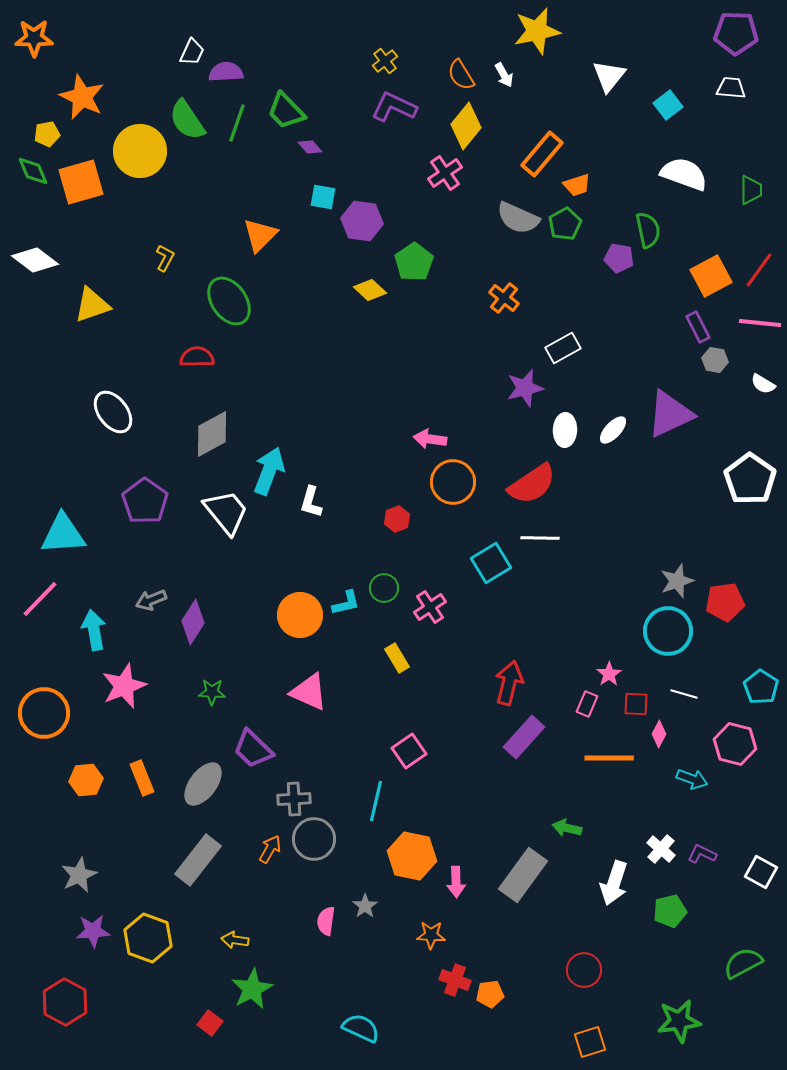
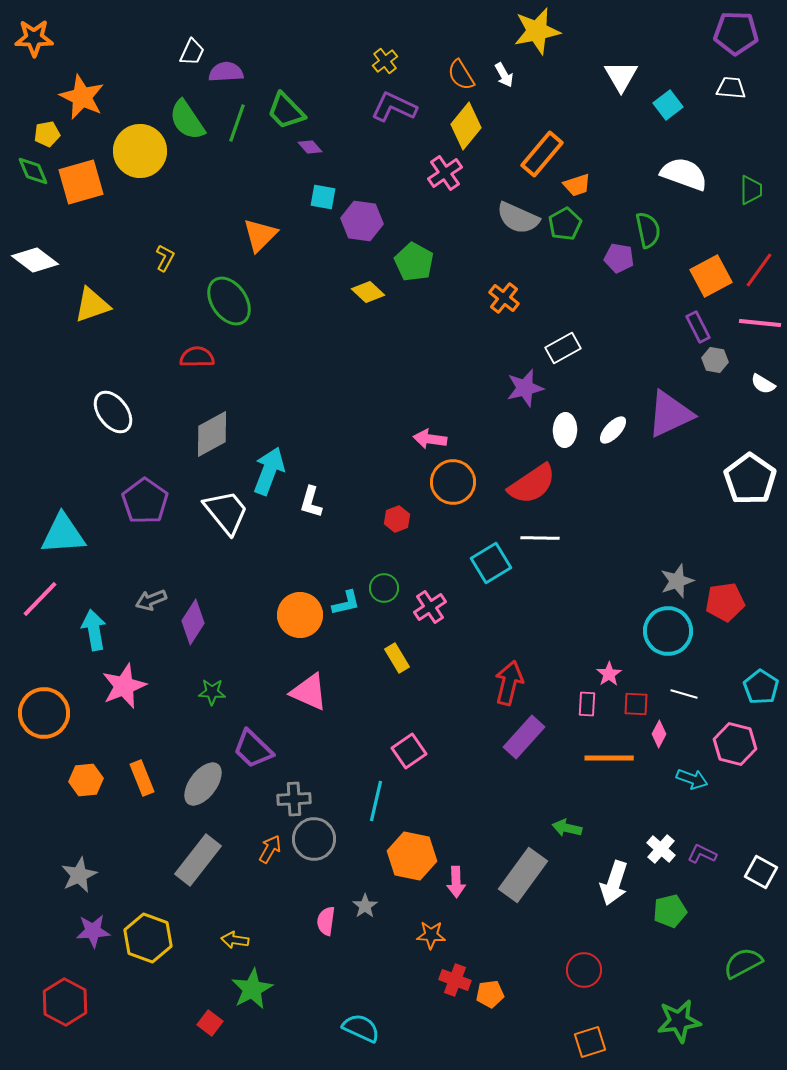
white triangle at (609, 76): moved 12 px right; rotated 9 degrees counterclockwise
green pentagon at (414, 262): rotated 9 degrees counterclockwise
yellow diamond at (370, 290): moved 2 px left, 2 px down
pink rectangle at (587, 704): rotated 20 degrees counterclockwise
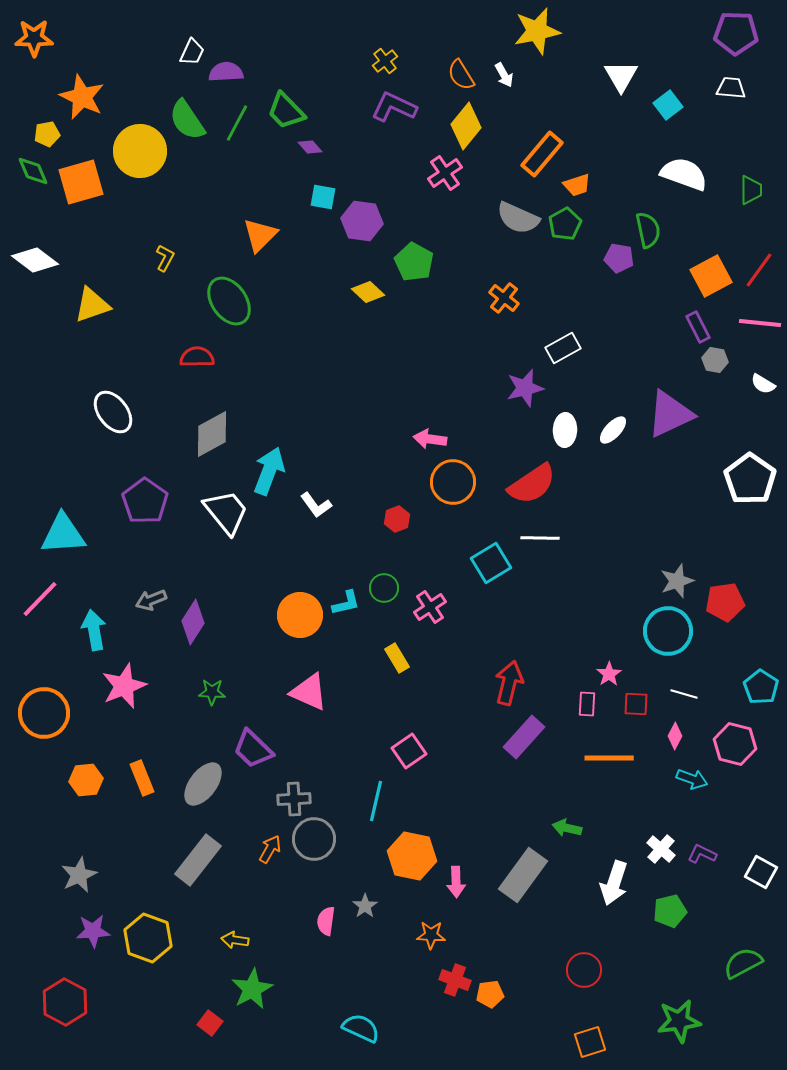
green line at (237, 123): rotated 9 degrees clockwise
white L-shape at (311, 502): moved 5 px right, 3 px down; rotated 52 degrees counterclockwise
pink diamond at (659, 734): moved 16 px right, 2 px down
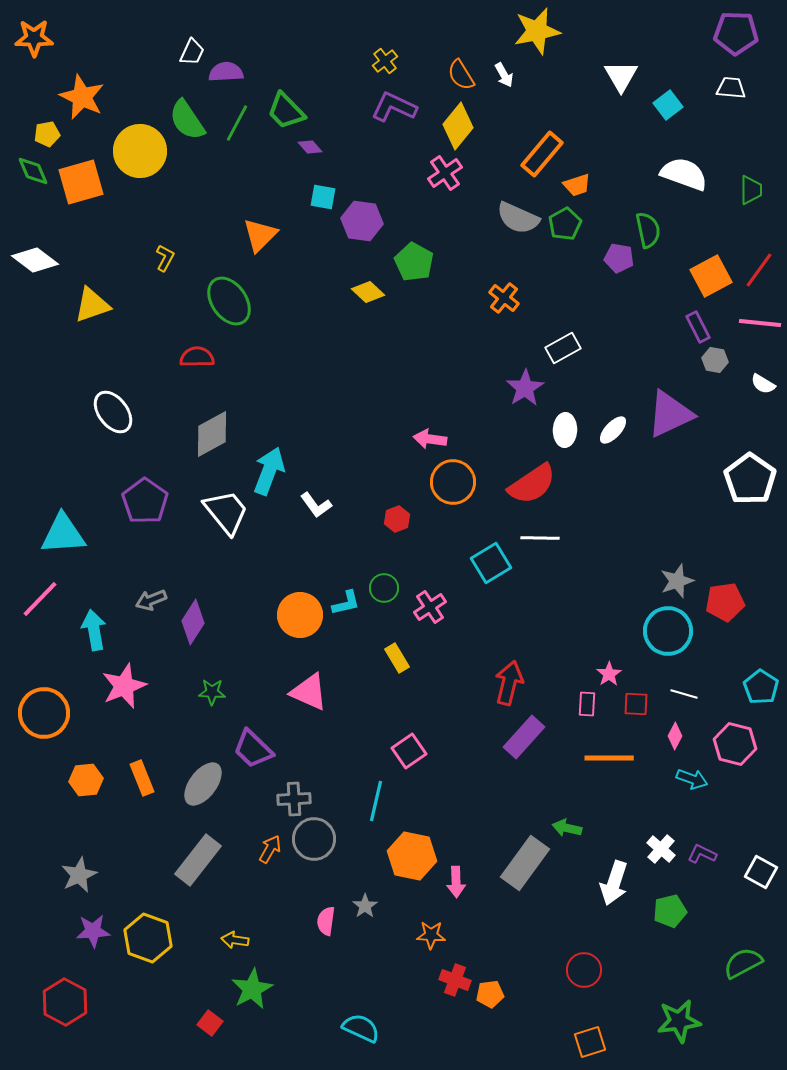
yellow diamond at (466, 126): moved 8 px left
purple star at (525, 388): rotated 18 degrees counterclockwise
gray rectangle at (523, 875): moved 2 px right, 12 px up
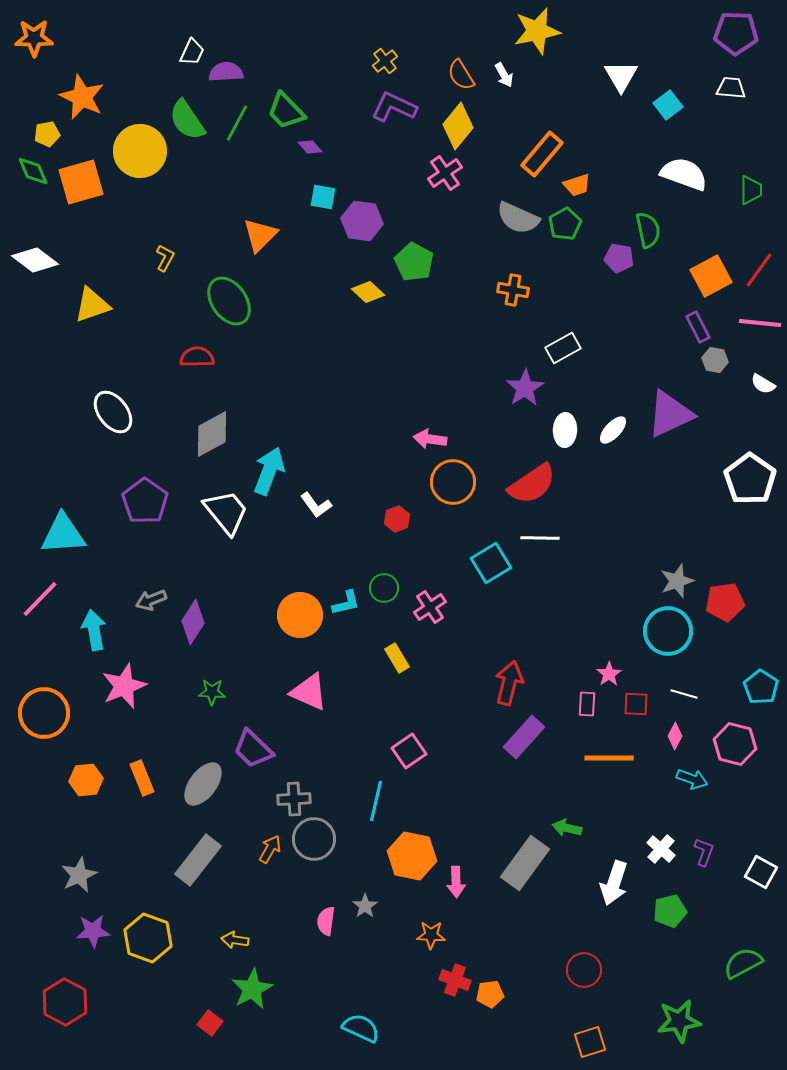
orange cross at (504, 298): moved 9 px right, 8 px up; rotated 28 degrees counterclockwise
purple L-shape at (702, 854): moved 2 px right, 2 px up; rotated 84 degrees clockwise
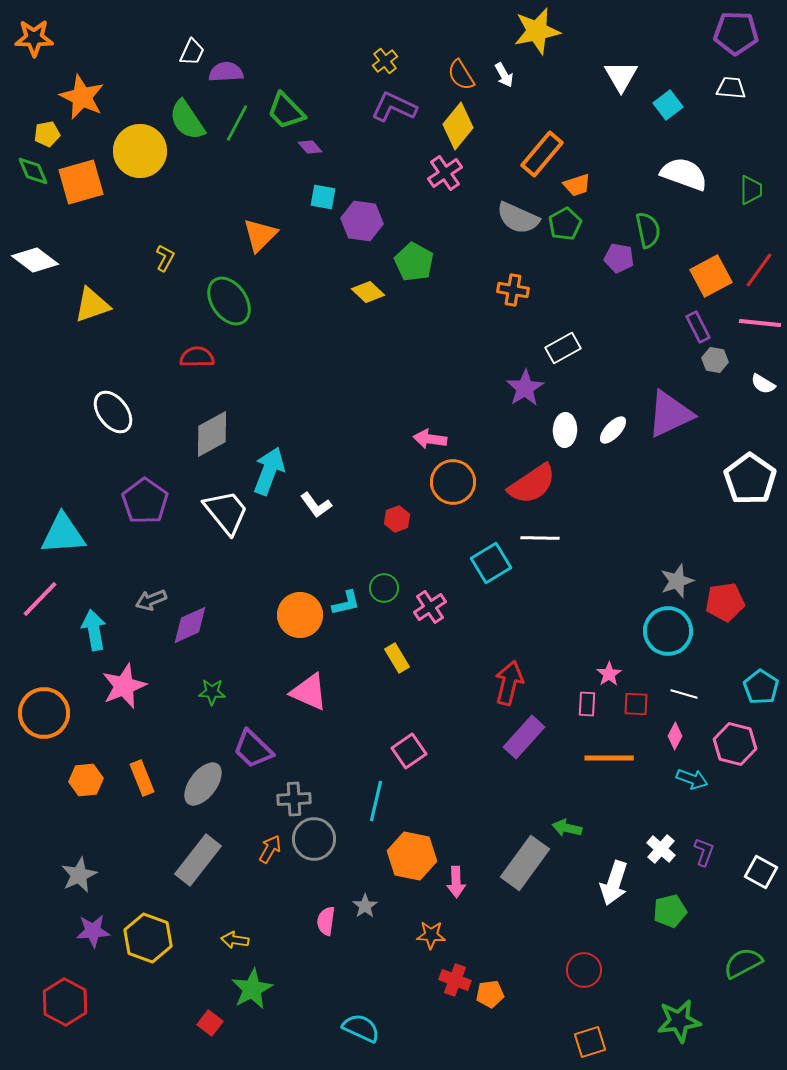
purple diamond at (193, 622): moved 3 px left, 3 px down; rotated 33 degrees clockwise
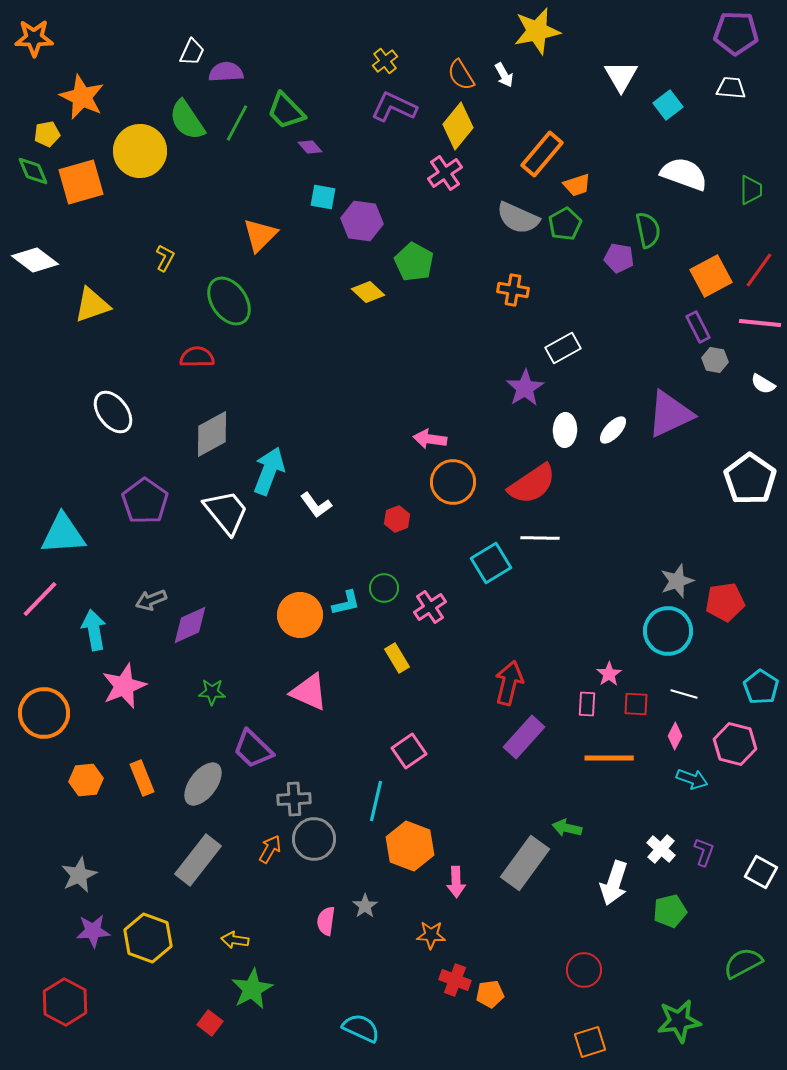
orange hexagon at (412, 856): moved 2 px left, 10 px up; rotated 9 degrees clockwise
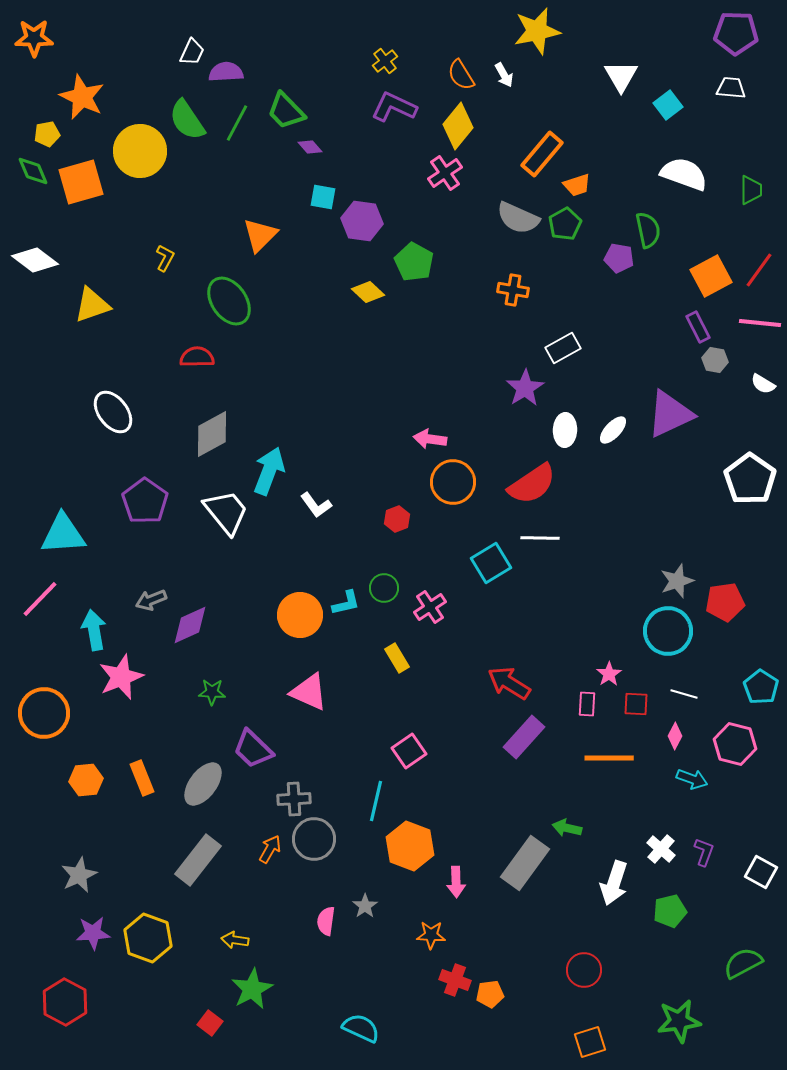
red arrow at (509, 683): rotated 72 degrees counterclockwise
pink star at (124, 686): moved 3 px left, 9 px up
purple star at (93, 931): moved 2 px down
